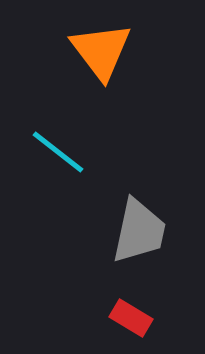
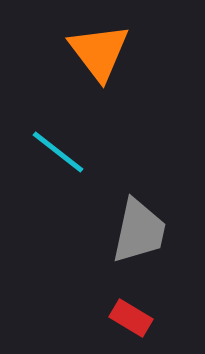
orange triangle: moved 2 px left, 1 px down
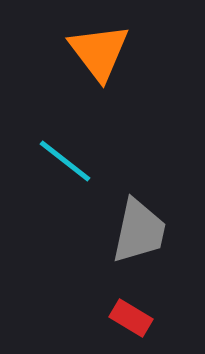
cyan line: moved 7 px right, 9 px down
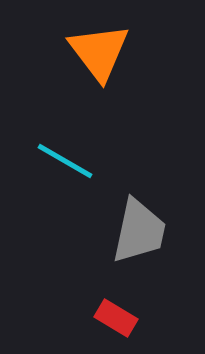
cyan line: rotated 8 degrees counterclockwise
red rectangle: moved 15 px left
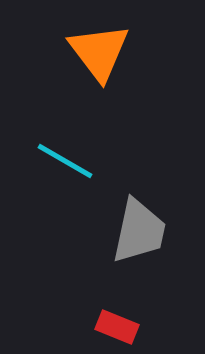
red rectangle: moved 1 px right, 9 px down; rotated 9 degrees counterclockwise
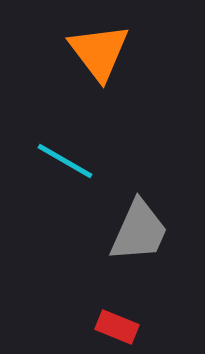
gray trapezoid: rotated 12 degrees clockwise
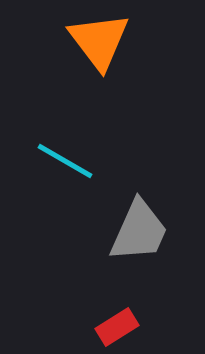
orange triangle: moved 11 px up
red rectangle: rotated 54 degrees counterclockwise
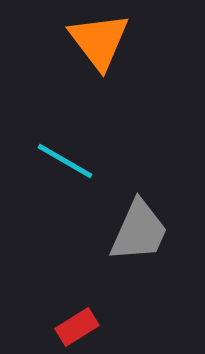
red rectangle: moved 40 px left
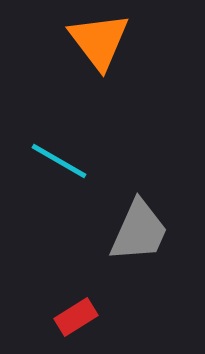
cyan line: moved 6 px left
red rectangle: moved 1 px left, 10 px up
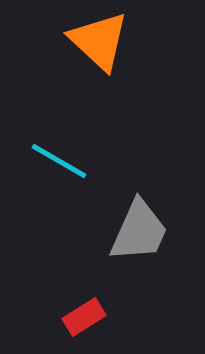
orange triangle: rotated 10 degrees counterclockwise
red rectangle: moved 8 px right
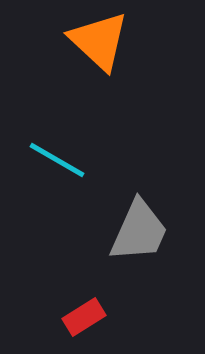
cyan line: moved 2 px left, 1 px up
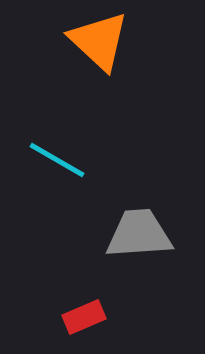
gray trapezoid: moved 3 px down; rotated 118 degrees counterclockwise
red rectangle: rotated 9 degrees clockwise
